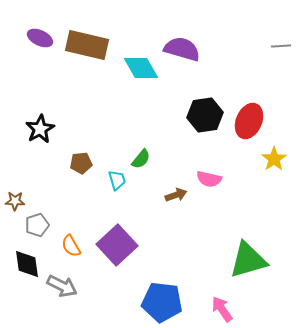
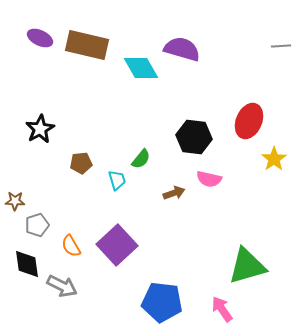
black hexagon: moved 11 px left, 22 px down; rotated 16 degrees clockwise
brown arrow: moved 2 px left, 2 px up
green triangle: moved 1 px left, 6 px down
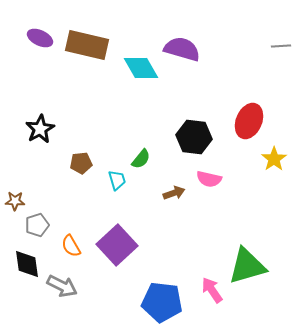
pink arrow: moved 10 px left, 19 px up
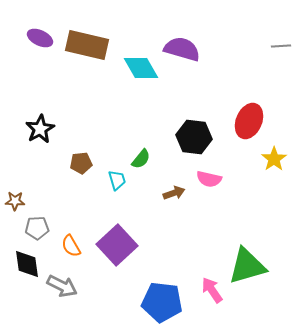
gray pentagon: moved 3 px down; rotated 15 degrees clockwise
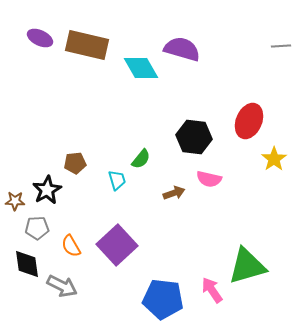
black star: moved 7 px right, 61 px down
brown pentagon: moved 6 px left
blue pentagon: moved 1 px right, 3 px up
